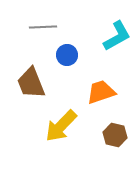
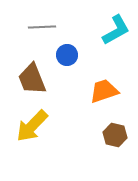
gray line: moved 1 px left
cyan L-shape: moved 1 px left, 6 px up
brown trapezoid: moved 1 px right, 4 px up
orange trapezoid: moved 3 px right, 1 px up
yellow arrow: moved 29 px left
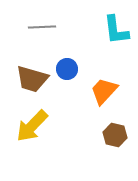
cyan L-shape: rotated 112 degrees clockwise
blue circle: moved 14 px down
brown trapezoid: rotated 52 degrees counterclockwise
orange trapezoid: rotated 28 degrees counterclockwise
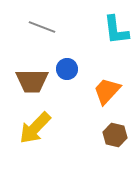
gray line: rotated 24 degrees clockwise
brown trapezoid: moved 2 px down; rotated 16 degrees counterclockwise
orange trapezoid: moved 3 px right
yellow arrow: moved 3 px right, 2 px down
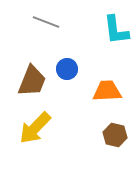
gray line: moved 4 px right, 5 px up
brown trapezoid: rotated 68 degrees counterclockwise
orange trapezoid: rotated 44 degrees clockwise
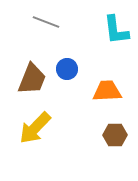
brown trapezoid: moved 2 px up
brown hexagon: rotated 15 degrees counterclockwise
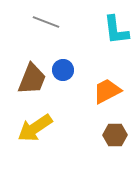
blue circle: moved 4 px left, 1 px down
orange trapezoid: rotated 24 degrees counterclockwise
yellow arrow: rotated 12 degrees clockwise
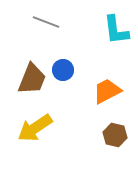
brown hexagon: rotated 15 degrees clockwise
